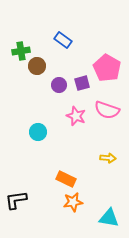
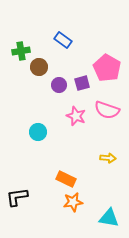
brown circle: moved 2 px right, 1 px down
black L-shape: moved 1 px right, 3 px up
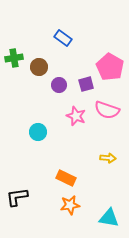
blue rectangle: moved 2 px up
green cross: moved 7 px left, 7 px down
pink pentagon: moved 3 px right, 1 px up
purple square: moved 4 px right, 1 px down
orange rectangle: moved 1 px up
orange star: moved 3 px left, 3 px down
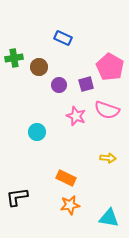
blue rectangle: rotated 12 degrees counterclockwise
cyan circle: moved 1 px left
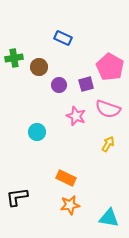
pink semicircle: moved 1 px right, 1 px up
yellow arrow: moved 14 px up; rotated 63 degrees counterclockwise
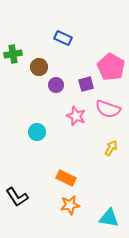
green cross: moved 1 px left, 4 px up
pink pentagon: moved 1 px right
purple circle: moved 3 px left
yellow arrow: moved 3 px right, 4 px down
black L-shape: rotated 115 degrees counterclockwise
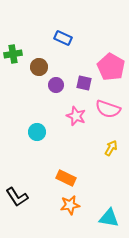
purple square: moved 2 px left, 1 px up; rotated 28 degrees clockwise
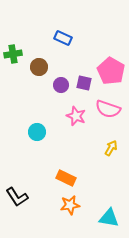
pink pentagon: moved 4 px down
purple circle: moved 5 px right
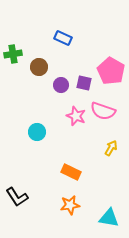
pink semicircle: moved 5 px left, 2 px down
orange rectangle: moved 5 px right, 6 px up
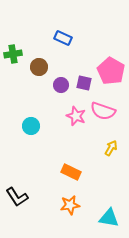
cyan circle: moved 6 px left, 6 px up
